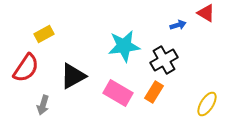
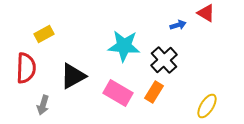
cyan star: rotated 12 degrees clockwise
black cross: rotated 12 degrees counterclockwise
red semicircle: rotated 32 degrees counterclockwise
yellow ellipse: moved 2 px down
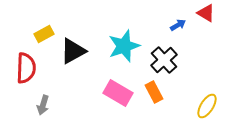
blue arrow: rotated 14 degrees counterclockwise
cyan star: rotated 24 degrees counterclockwise
black triangle: moved 25 px up
orange rectangle: rotated 60 degrees counterclockwise
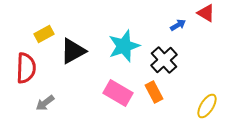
gray arrow: moved 2 px right, 2 px up; rotated 36 degrees clockwise
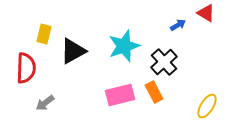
yellow rectangle: rotated 48 degrees counterclockwise
black cross: moved 2 px down
pink rectangle: moved 2 px right, 2 px down; rotated 44 degrees counterclockwise
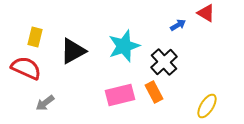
yellow rectangle: moved 9 px left, 3 px down
red semicircle: rotated 68 degrees counterclockwise
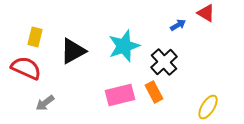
yellow ellipse: moved 1 px right, 1 px down
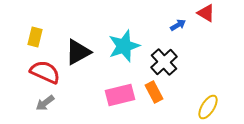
black triangle: moved 5 px right, 1 px down
red semicircle: moved 19 px right, 4 px down
